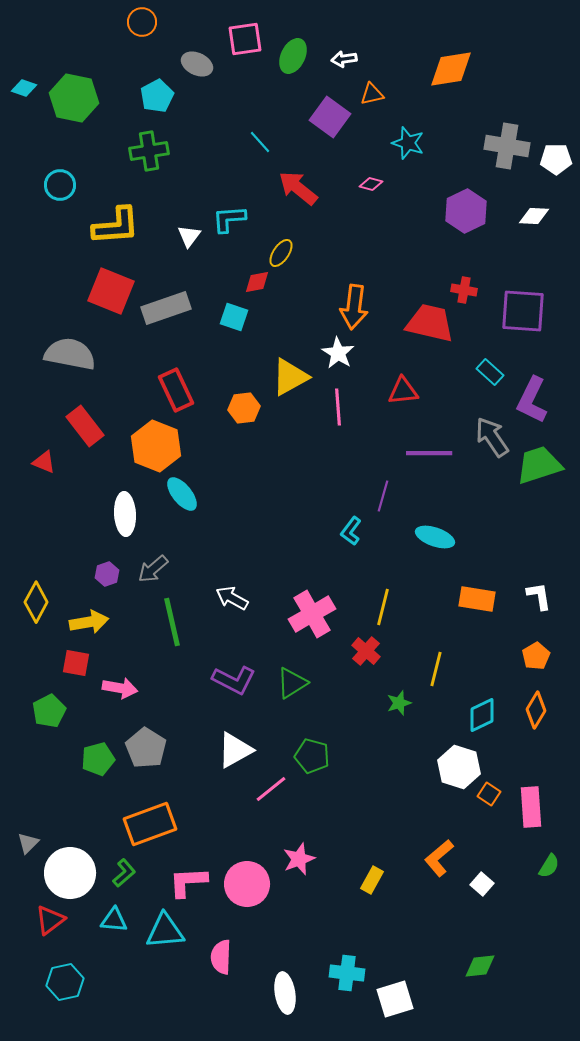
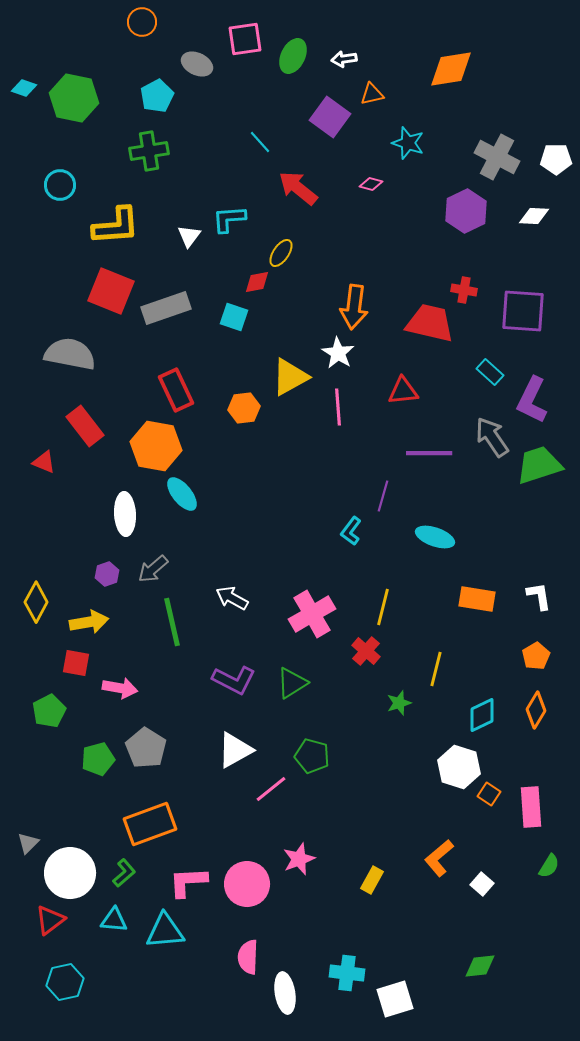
gray cross at (507, 146): moved 10 px left, 11 px down; rotated 18 degrees clockwise
orange hexagon at (156, 446): rotated 12 degrees counterclockwise
pink semicircle at (221, 957): moved 27 px right
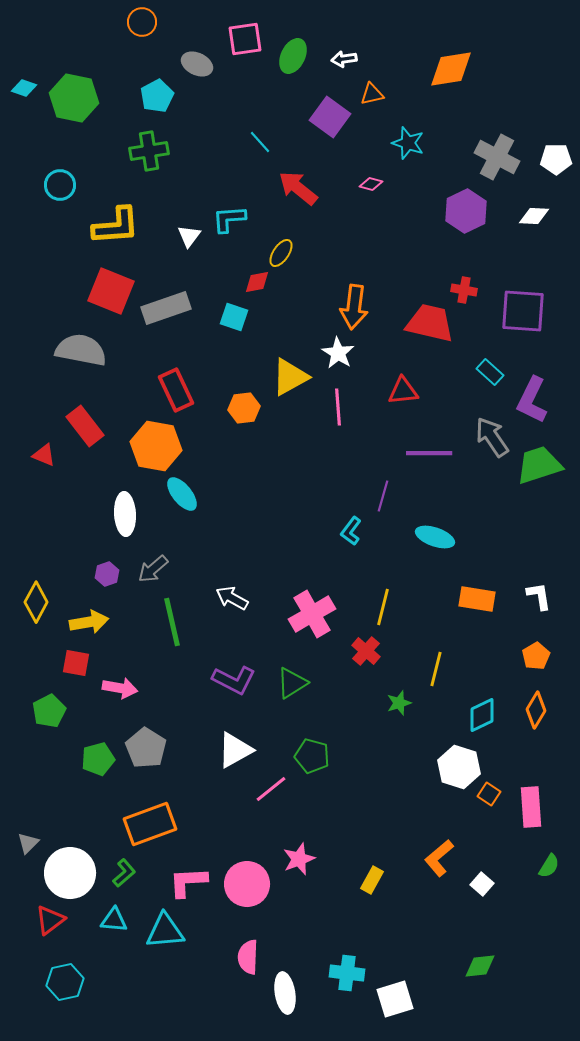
gray semicircle at (70, 354): moved 11 px right, 4 px up
red triangle at (44, 462): moved 7 px up
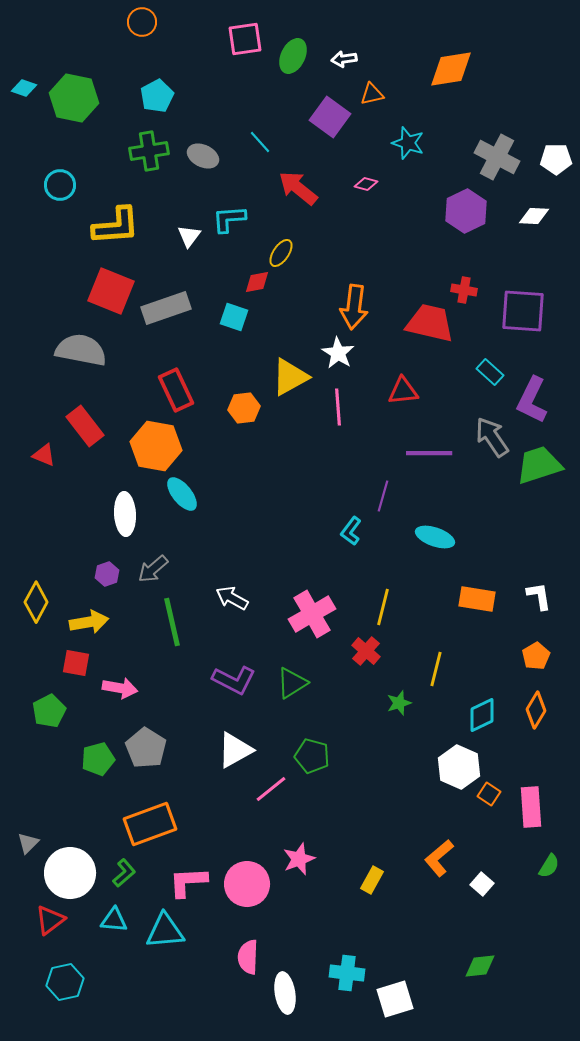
gray ellipse at (197, 64): moved 6 px right, 92 px down
pink diamond at (371, 184): moved 5 px left
white hexagon at (459, 767): rotated 6 degrees clockwise
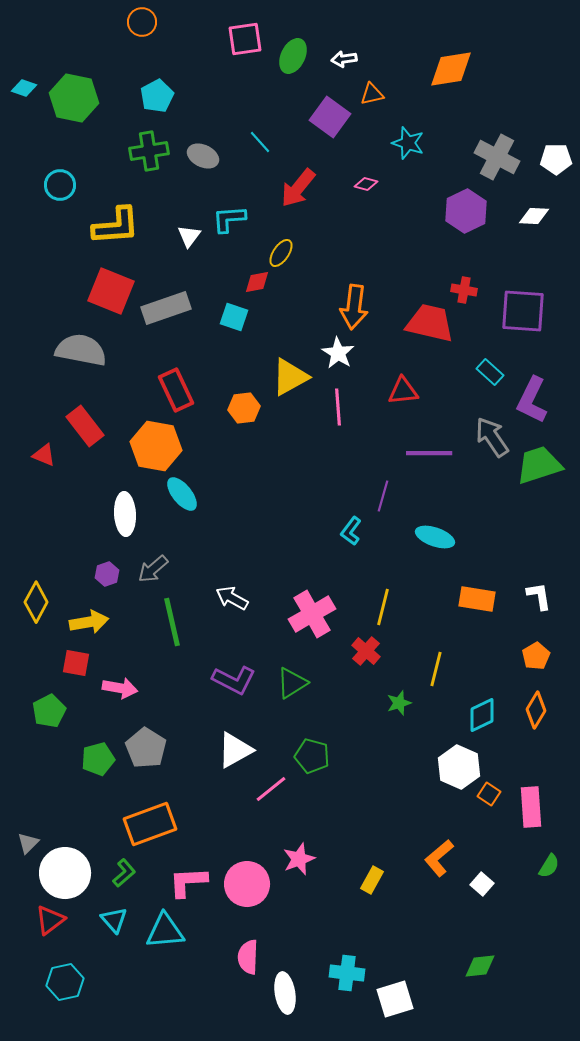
red arrow at (298, 188): rotated 90 degrees counterclockwise
white circle at (70, 873): moved 5 px left
cyan triangle at (114, 920): rotated 44 degrees clockwise
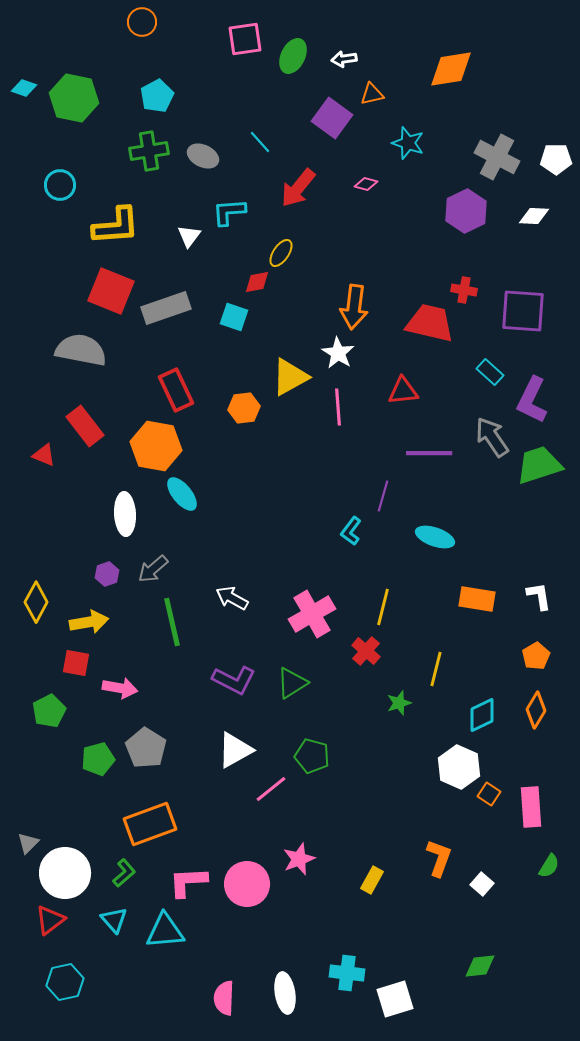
purple square at (330, 117): moved 2 px right, 1 px down
cyan L-shape at (229, 219): moved 7 px up
orange L-shape at (439, 858): rotated 150 degrees clockwise
pink semicircle at (248, 957): moved 24 px left, 41 px down
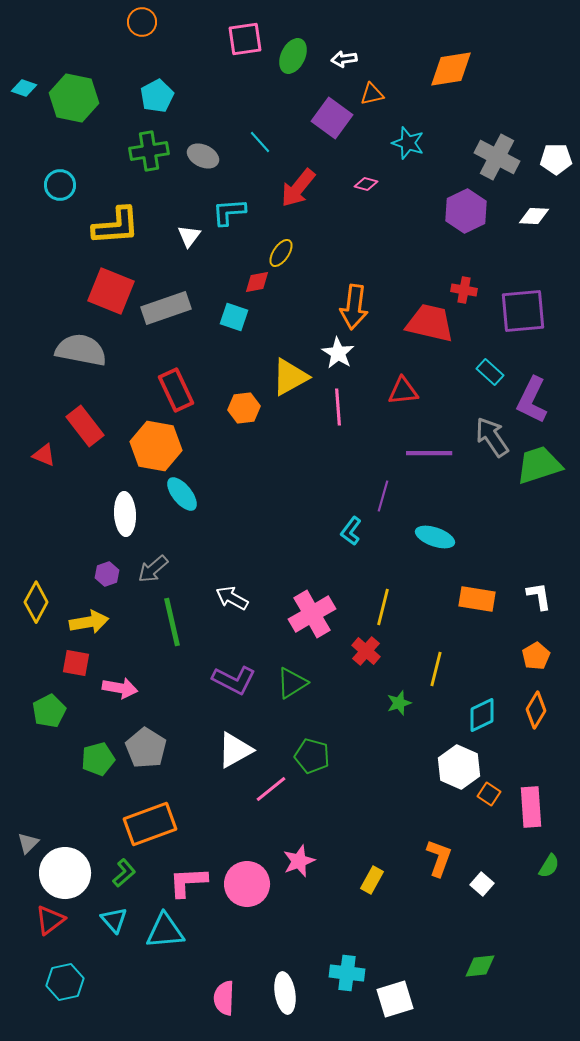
purple square at (523, 311): rotated 9 degrees counterclockwise
pink star at (299, 859): moved 2 px down
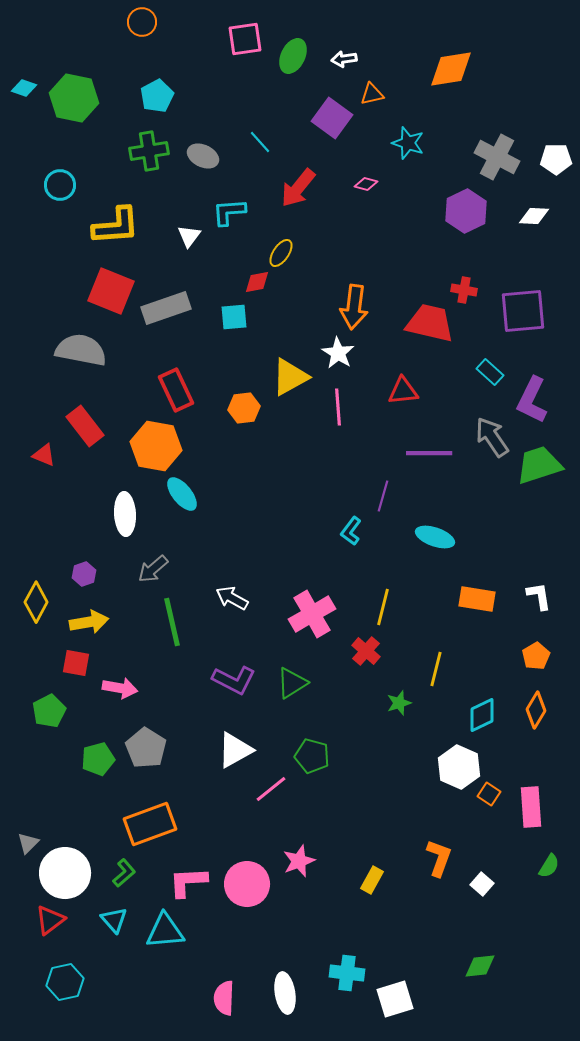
cyan square at (234, 317): rotated 24 degrees counterclockwise
purple hexagon at (107, 574): moved 23 px left
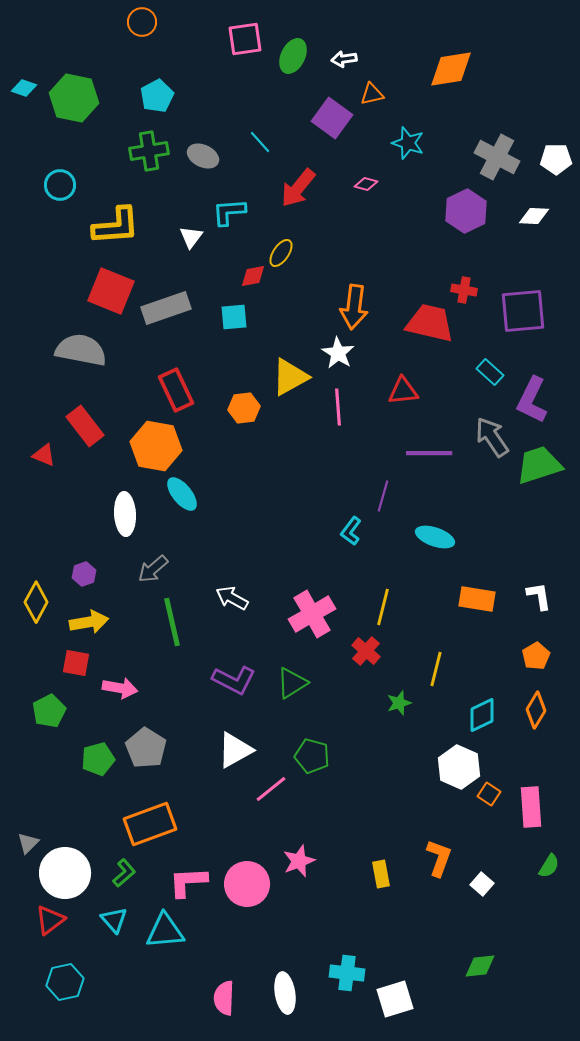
white triangle at (189, 236): moved 2 px right, 1 px down
red diamond at (257, 282): moved 4 px left, 6 px up
yellow rectangle at (372, 880): moved 9 px right, 6 px up; rotated 40 degrees counterclockwise
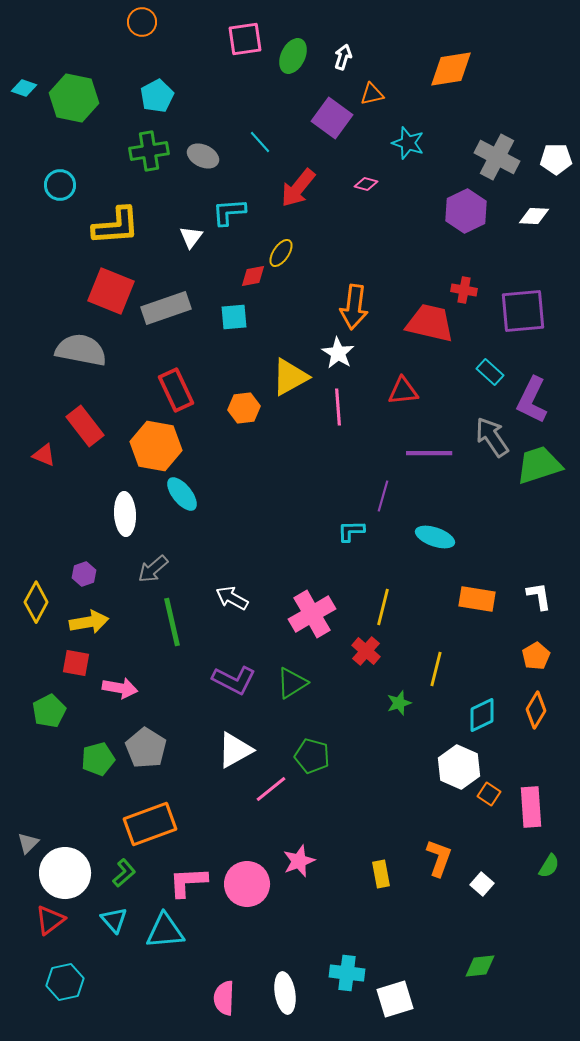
white arrow at (344, 59): moved 1 px left, 2 px up; rotated 115 degrees clockwise
cyan L-shape at (351, 531): rotated 52 degrees clockwise
